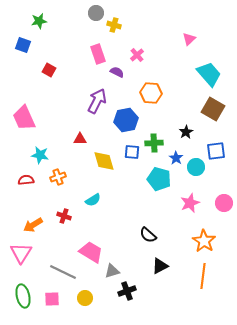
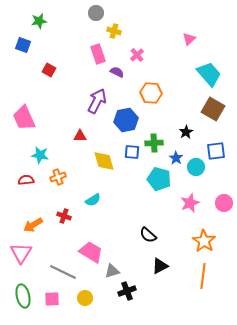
yellow cross at (114, 25): moved 6 px down
red triangle at (80, 139): moved 3 px up
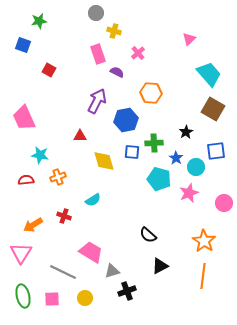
pink cross at (137, 55): moved 1 px right, 2 px up
pink star at (190, 203): moved 1 px left, 10 px up
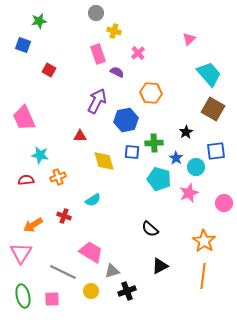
black semicircle at (148, 235): moved 2 px right, 6 px up
yellow circle at (85, 298): moved 6 px right, 7 px up
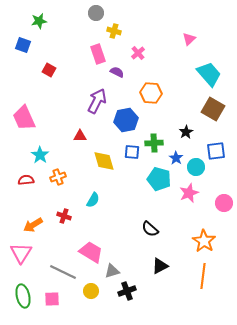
cyan star at (40, 155): rotated 24 degrees clockwise
cyan semicircle at (93, 200): rotated 28 degrees counterclockwise
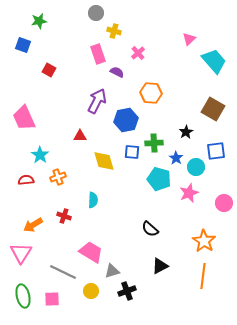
cyan trapezoid at (209, 74): moved 5 px right, 13 px up
cyan semicircle at (93, 200): rotated 28 degrees counterclockwise
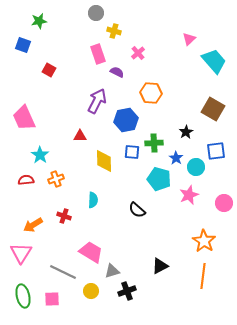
yellow diamond at (104, 161): rotated 15 degrees clockwise
orange cross at (58, 177): moved 2 px left, 2 px down
pink star at (189, 193): moved 2 px down
black semicircle at (150, 229): moved 13 px left, 19 px up
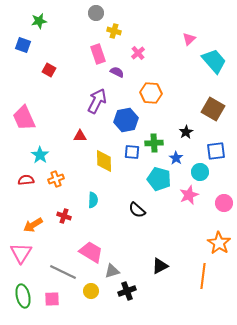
cyan circle at (196, 167): moved 4 px right, 5 px down
orange star at (204, 241): moved 15 px right, 2 px down
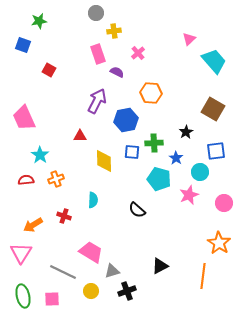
yellow cross at (114, 31): rotated 24 degrees counterclockwise
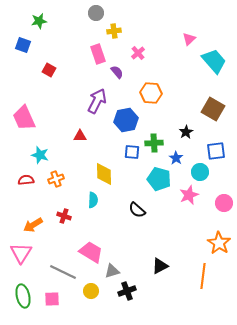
purple semicircle at (117, 72): rotated 24 degrees clockwise
cyan star at (40, 155): rotated 18 degrees counterclockwise
yellow diamond at (104, 161): moved 13 px down
